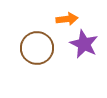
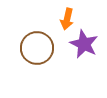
orange arrow: rotated 110 degrees clockwise
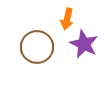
brown circle: moved 1 px up
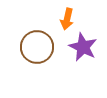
purple star: moved 1 px left, 3 px down
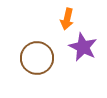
brown circle: moved 11 px down
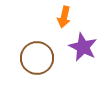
orange arrow: moved 3 px left, 2 px up
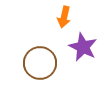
brown circle: moved 3 px right, 5 px down
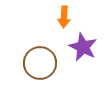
orange arrow: rotated 10 degrees counterclockwise
